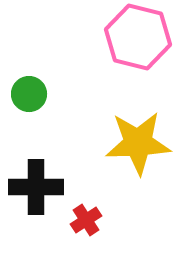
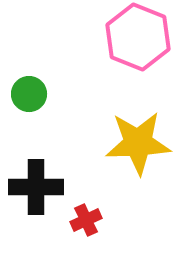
pink hexagon: rotated 8 degrees clockwise
red cross: rotated 8 degrees clockwise
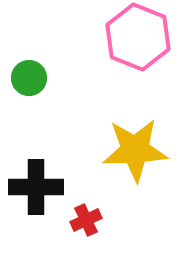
green circle: moved 16 px up
yellow star: moved 3 px left, 7 px down
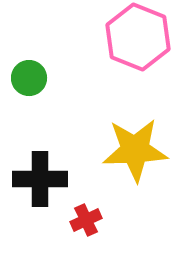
black cross: moved 4 px right, 8 px up
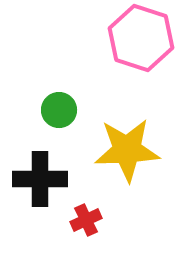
pink hexagon: moved 3 px right, 1 px down; rotated 4 degrees counterclockwise
green circle: moved 30 px right, 32 px down
yellow star: moved 8 px left
